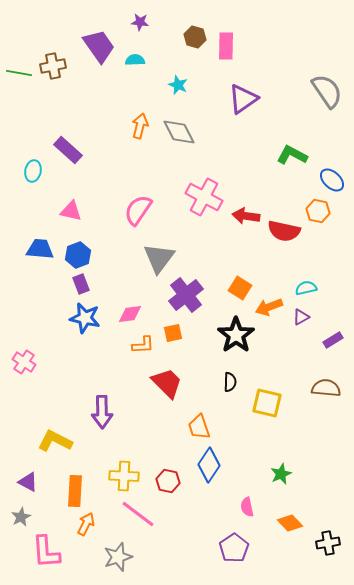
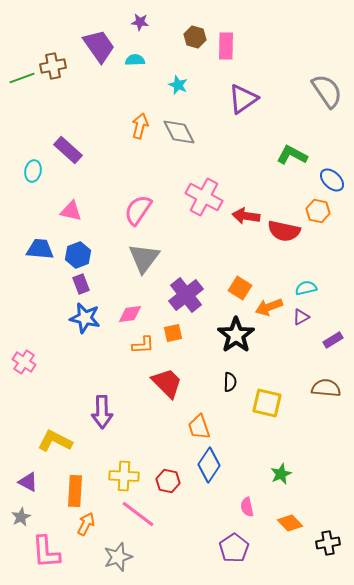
green line at (19, 73): moved 3 px right, 5 px down; rotated 30 degrees counterclockwise
gray triangle at (159, 258): moved 15 px left
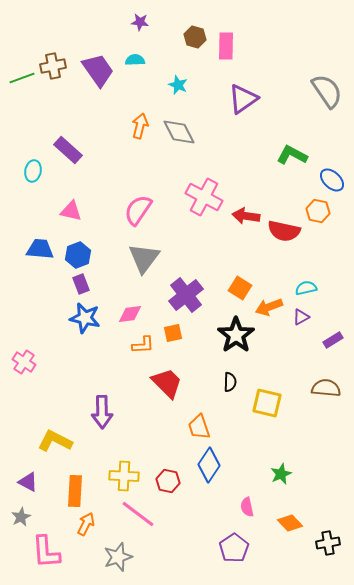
purple trapezoid at (99, 46): moved 1 px left, 24 px down
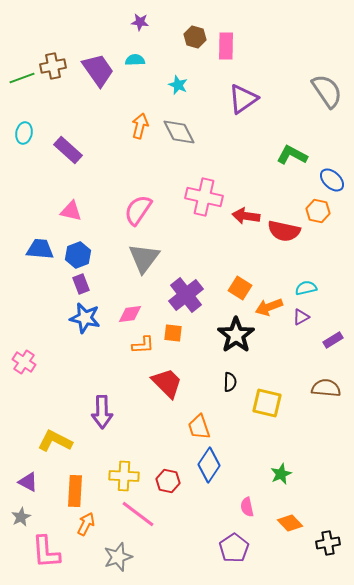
cyan ellipse at (33, 171): moved 9 px left, 38 px up
pink cross at (204, 197): rotated 15 degrees counterclockwise
orange square at (173, 333): rotated 18 degrees clockwise
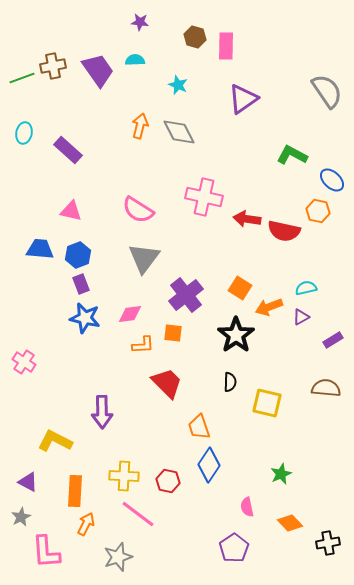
pink semicircle at (138, 210): rotated 92 degrees counterclockwise
red arrow at (246, 216): moved 1 px right, 3 px down
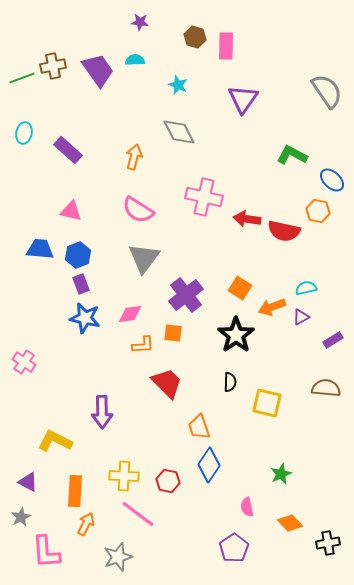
purple triangle at (243, 99): rotated 20 degrees counterclockwise
orange arrow at (140, 126): moved 6 px left, 31 px down
orange arrow at (269, 307): moved 3 px right
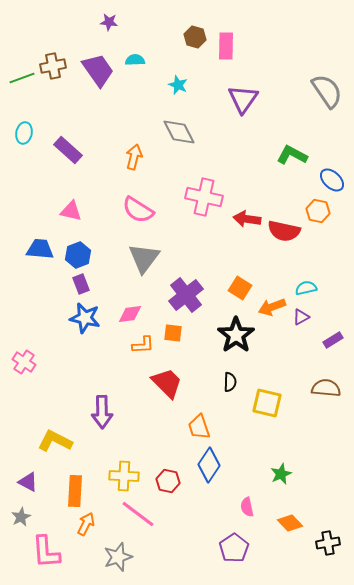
purple star at (140, 22): moved 31 px left
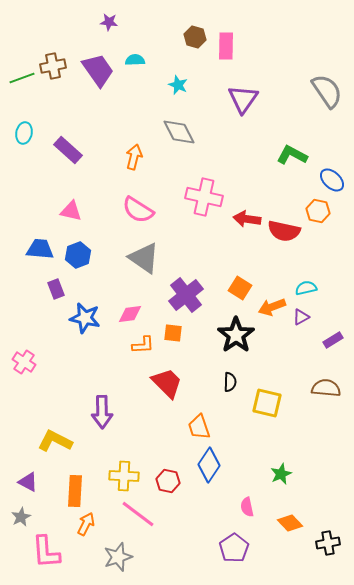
gray triangle at (144, 258): rotated 32 degrees counterclockwise
purple rectangle at (81, 284): moved 25 px left, 5 px down
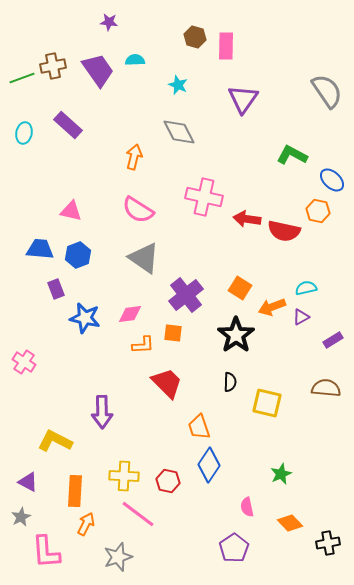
purple rectangle at (68, 150): moved 25 px up
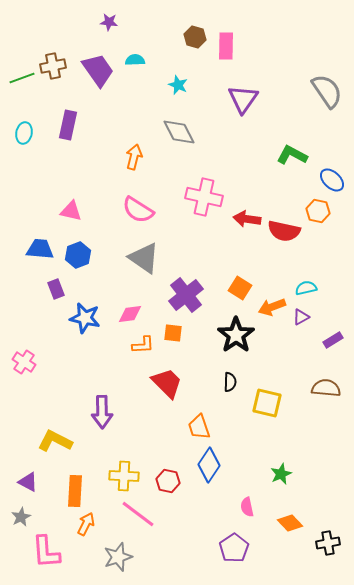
purple rectangle at (68, 125): rotated 60 degrees clockwise
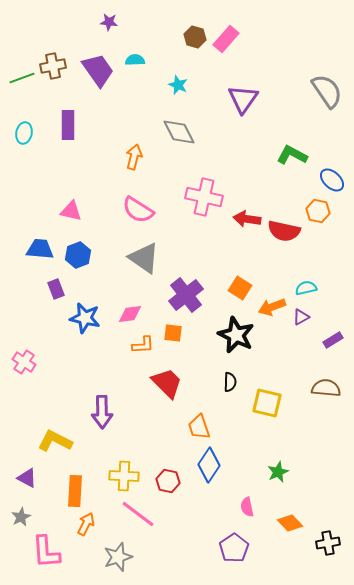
pink rectangle at (226, 46): moved 7 px up; rotated 40 degrees clockwise
purple rectangle at (68, 125): rotated 12 degrees counterclockwise
black star at (236, 335): rotated 12 degrees counterclockwise
green star at (281, 474): moved 3 px left, 2 px up
purple triangle at (28, 482): moved 1 px left, 4 px up
